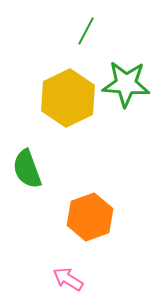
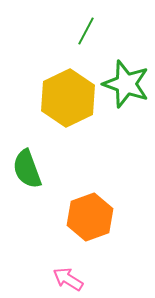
green star: rotated 15 degrees clockwise
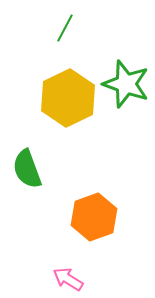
green line: moved 21 px left, 3 px up
orange hexagon: moved 4 px right
